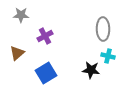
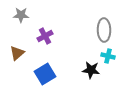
gray ellipse: moved 1 px right, 1 px down
blue square: moved 1 px left, 1 px down
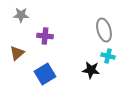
gray ellipse: rotated 15 degrees counterclockwise
purple cross: rotated 35 degrees clockwise
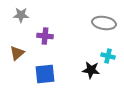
gray ellipse: moved 7 px up; rotated 65 degrees counterclockwise
blue square: rotated 25 degrees clockwise
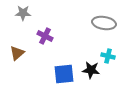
gray star: moved 2 px right, 2 px up
purple cross: rotated 21 degrees clockwise
blue square: moved 19 px right
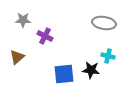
gray star: moved 7 px down
brown triangle: moved 4 px down
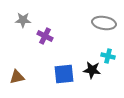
brown triangle: moved 20 px down; rotated 28 degrees clockwise
black star: moved 1 px right
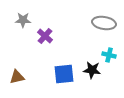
purple cross: rotated 14 degrees clockwise
cyan cross: moved 1 px right, 1 px up
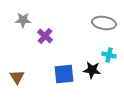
brown triangle: rotated 49 degrees counterclockwise
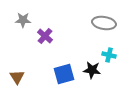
blue square: rotated 10 degrees counterclockwise
